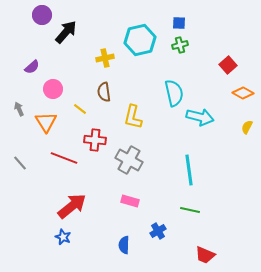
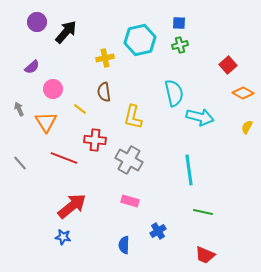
purple circle: moved 5 px left, 7 px down
green line: moved 13 px right, 2 px down
blue star: rotated 14 degrees counterclockwise
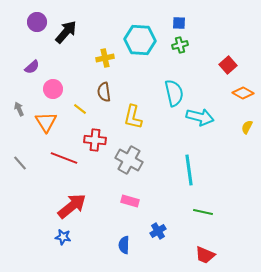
cyan hexagon: rotated 16 degrees clockwise
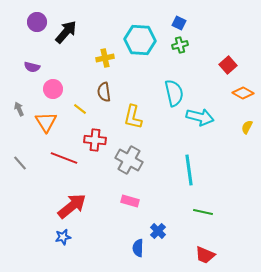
blue square: rotated 24 degrees clockwise
purple semicircle: rotated 56 degrees clockwise
blue cross: rotated 14 degrees counterclockwise
blue star: rotated 21 degrees counterclockwise
blue semicircle: moved 14 px right, 3 px down
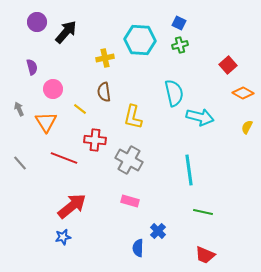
purple semicircle: rotated 119 degrees counterclockwise
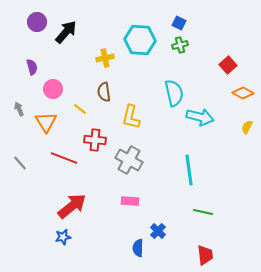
yellow L-shape: moved 2 px left
pink rectangle: rotated 12 degrees counterclockwise
red trapezoid: rotated 120 degrees counterclockwise
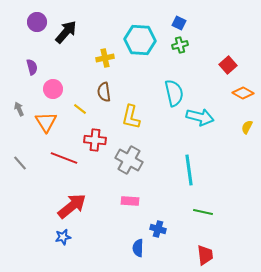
blue cross: moved 2 px up; rotated 28 degrees counterclockwise
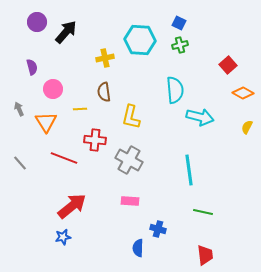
cyan semicircle: moved 1 px right, 3 px up; rotated 8 degrees clockwise
yellow line: rotated 40 degrees counterclockwise
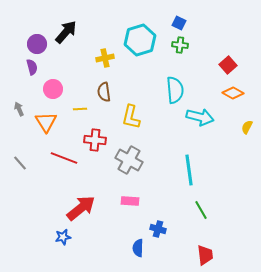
purple circle: moved 22 px down
cyan hexagon: rotated 20 degrees counterclockwise
green cross: rotated 21 degrees clockwise
orange diamond: moved 10 px left
red arrow: moved 9 px right, 2 px down
green line: moved 2 px left, 2 px up; rotated 48 degrees clockwise
